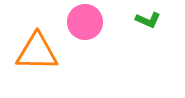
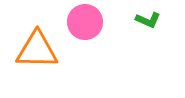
orange triangle: moved 2 px up
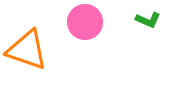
orange triangle: moved 10 px left; rotated 18 degrees clockwise
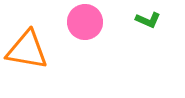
orange triangle: rotated 9 degrees counterclockwise
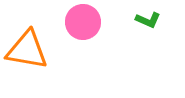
pink circle: moved 2 px left
